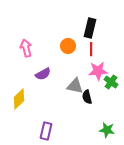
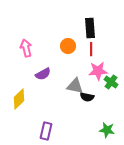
black rectangle: rotated 18 degrees counterclockwise
black semicircle: rotated 64 degrees counterclockwise
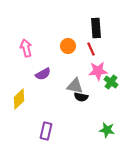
black rectangle: moved 6 px right
red line: rotated 24 degrees counterclockwise
black semicircle: moved 6 px left
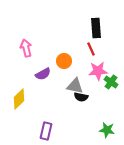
orange circle: moved 4 px left, 15 px down
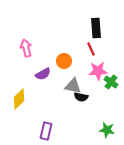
gray triangle: moved 2 px left
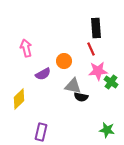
purple rectangle: moved 5 px left, 1 px down
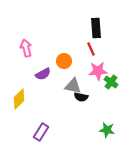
purple rectangle: rotated 18 degrees clockwise
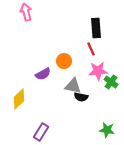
pink arrow: moved 36 px up
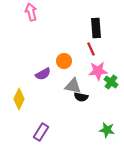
pink arrow: moved 5 px right
yellow diamond: rotated 20 degrees counterclockwise
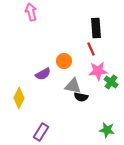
yellow diamond: moved 1 px up
